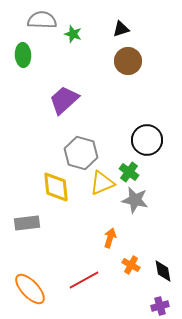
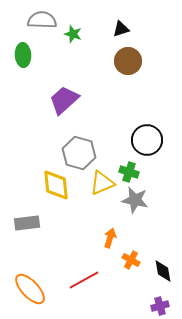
gray hexagon: moved 2 px left
green cross: rotated 18 degrees counterclockwise
yellow diamond: moved 2 px up
orange cross: moved 5 px up
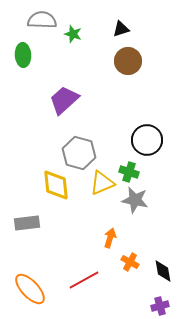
orange cross: moved 1 px left, 2 px down
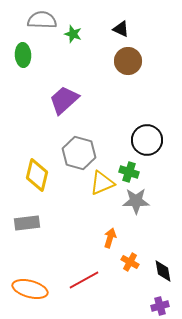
black triangle: rotated 42 degrees clockwise
yellow diamond: moved 19 px left, 10 px up; rotated 20 degrees clockwise
gray star: moved 1 px right, 1 px down; rotated 12 degrees counterclockwise
orange ellipse: rotated 32 degrees counterclockwise
